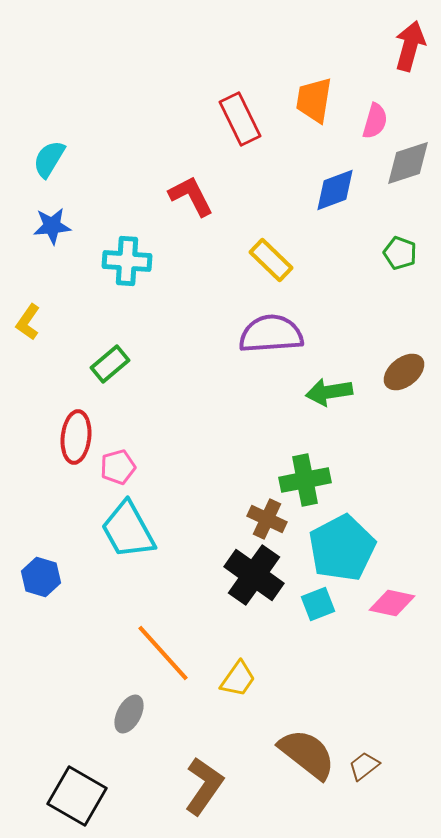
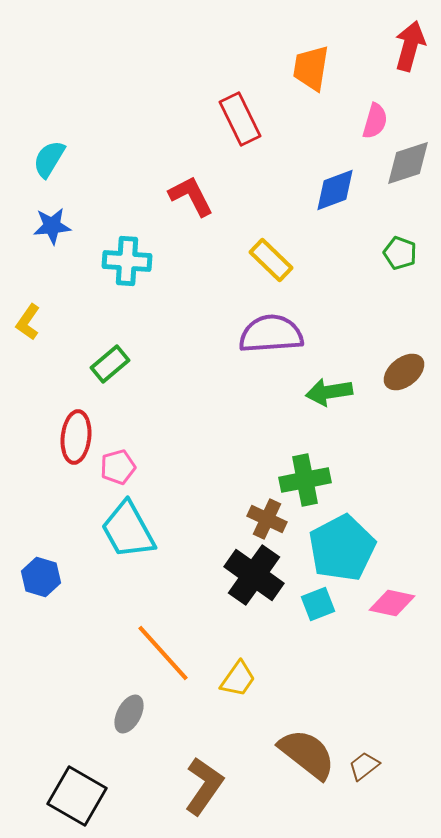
orange trapezoid: moved 3 px left, 32 px up
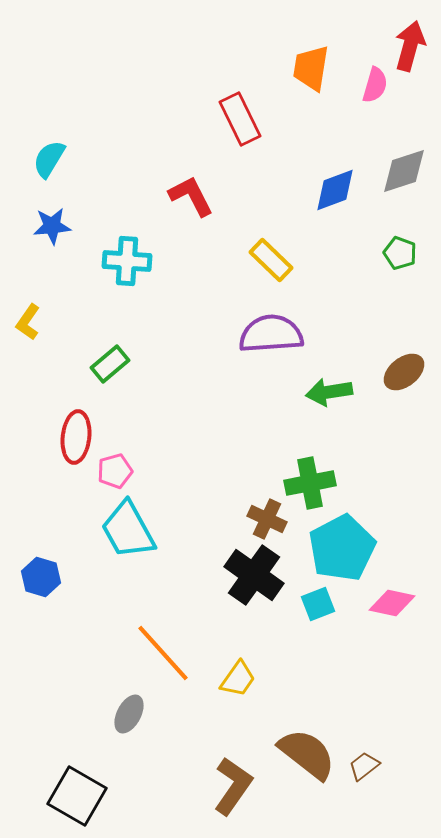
pink semicircle: moved 36 px up
gray diamond: moved 4 px left, 8 px down
pink pentagon: moved 3 px left, 4 px down
green cross: moved 5 px right, 3 px down
brown L-shape: moved 29 px right
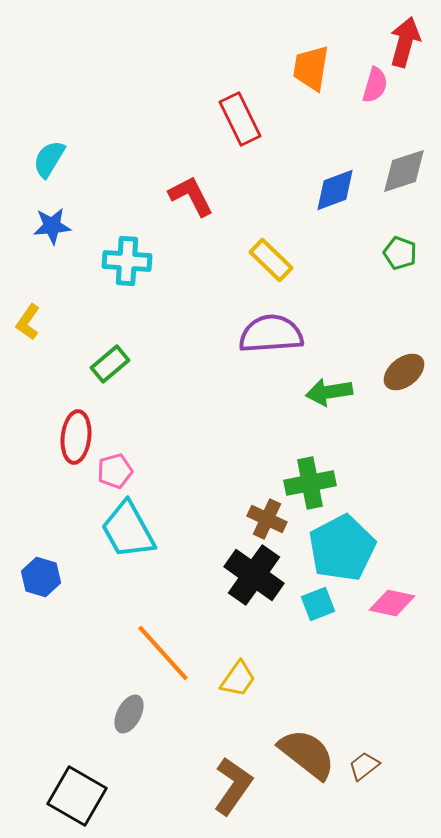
red arrow: moved 5 px left, 4 px up
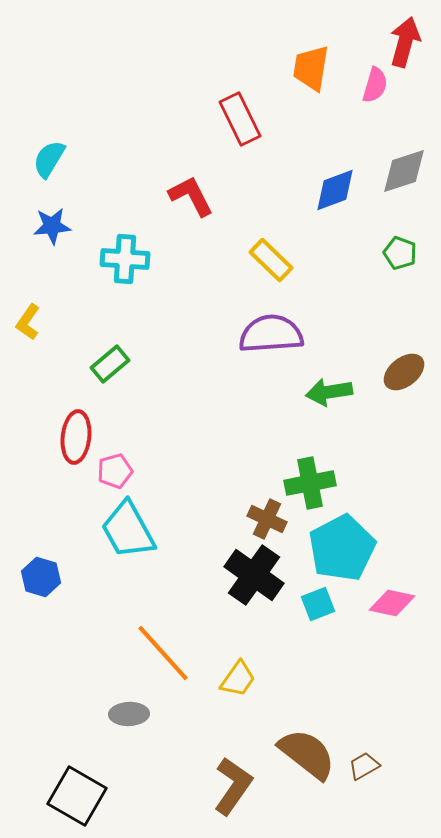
cyan cross: moved 2 px left, 2 px up
gray ellipse: rotated 60 degrees clockwise
brown trapezoid: rotated 8 degrees clockwise
